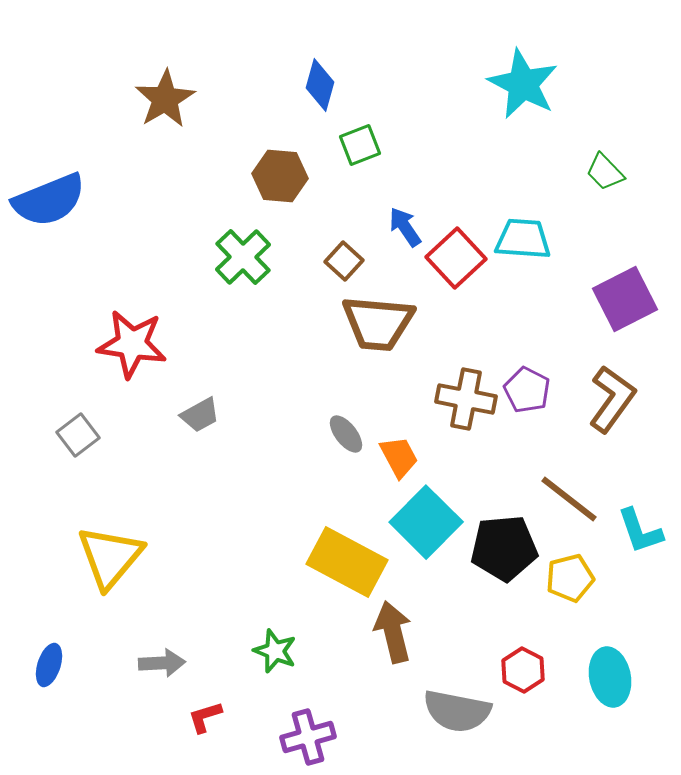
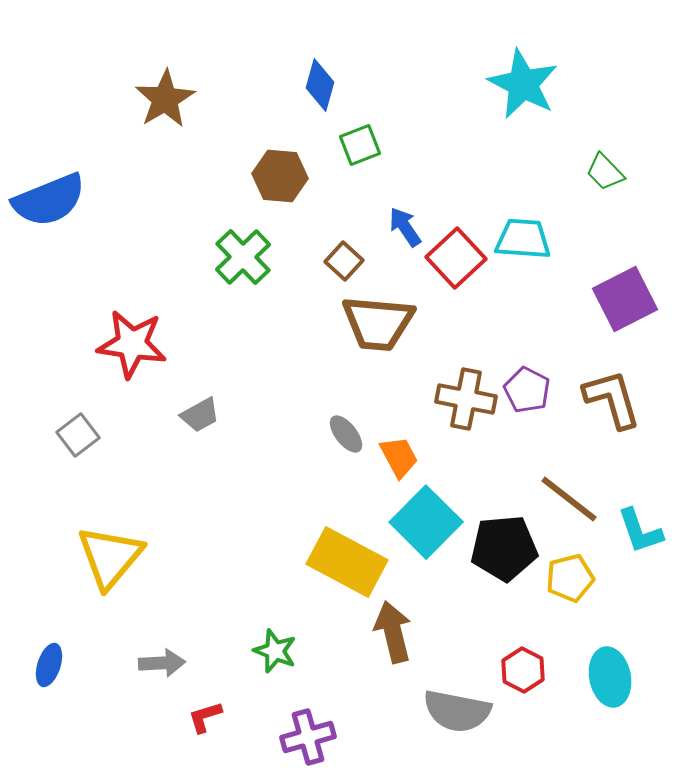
brown L-shape: rotated 52 degrees counterclockwise
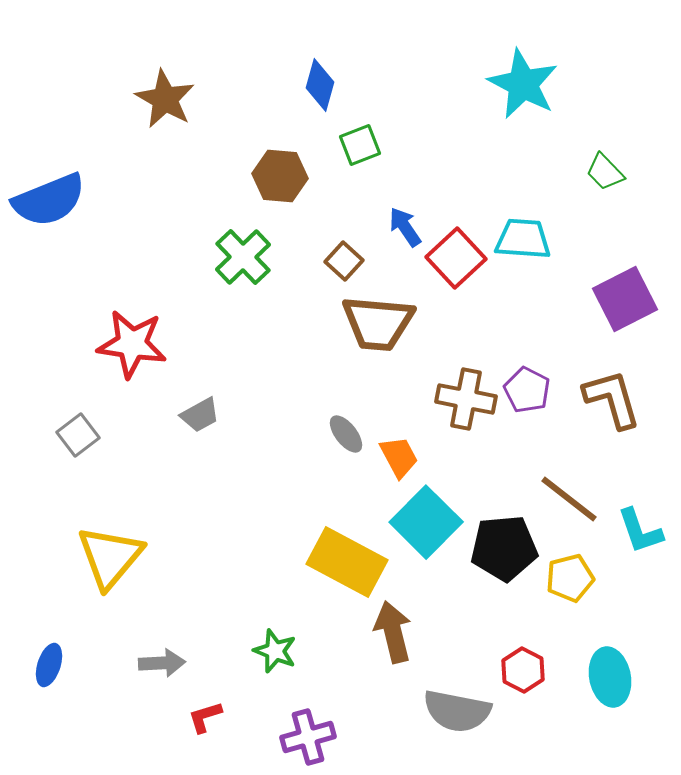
brown star: rotated 12 degrees counterclockwise
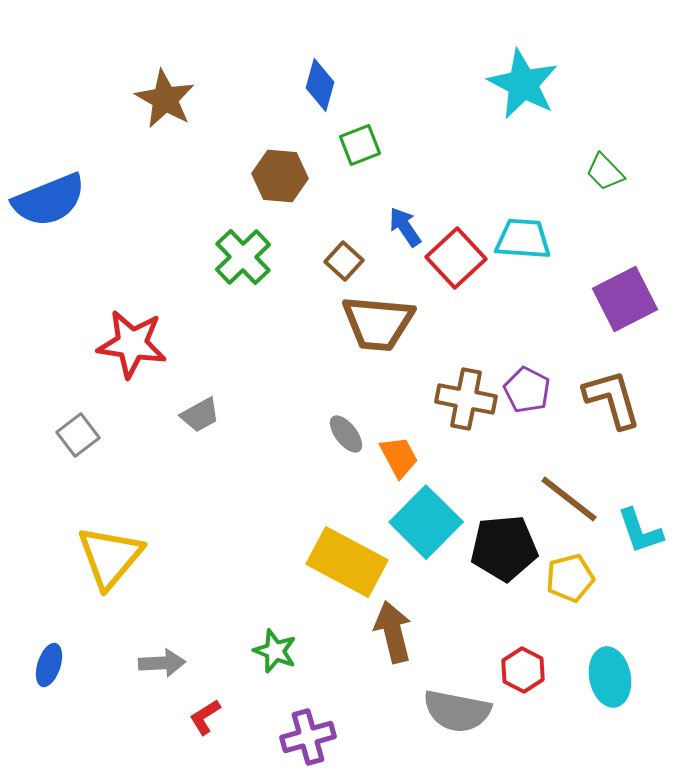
red L-shape: rotated 15 degrees counterclockwise
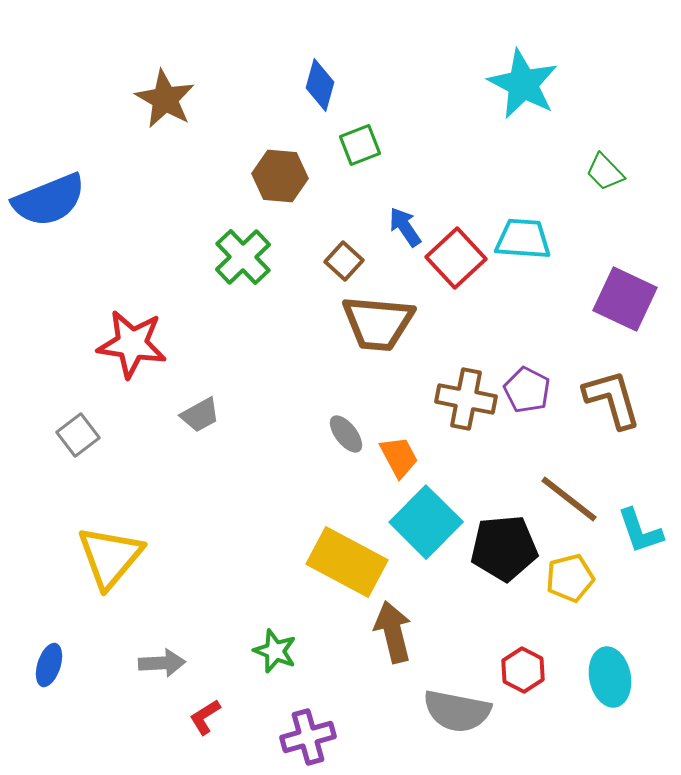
purple square: rotated 38 degrees counterclockwise
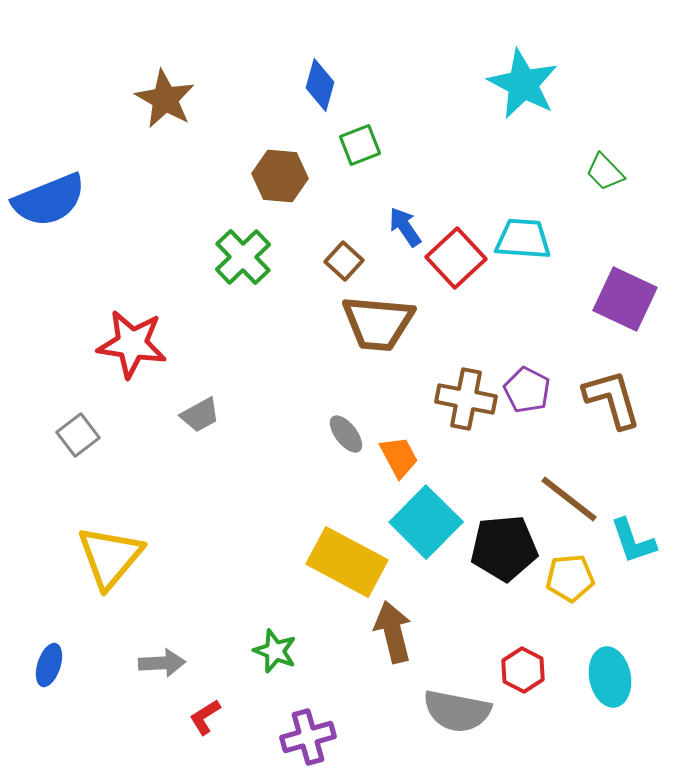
cyan L-shape: moved 7 px left, 10 px down
yellow pentagon: rotated 9 degrees clockwise
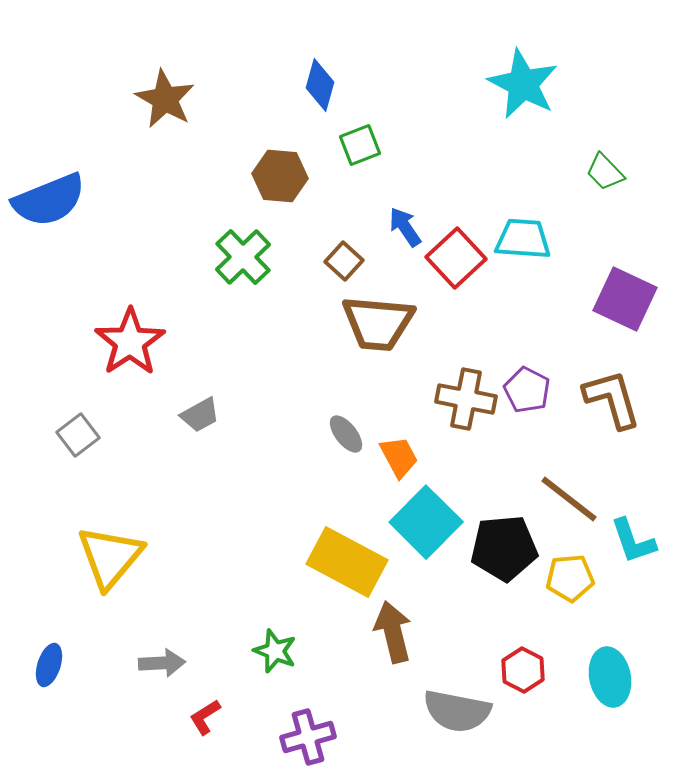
red star: moved 2 px left, 2 px up; rotated 30 degrees clockwise
